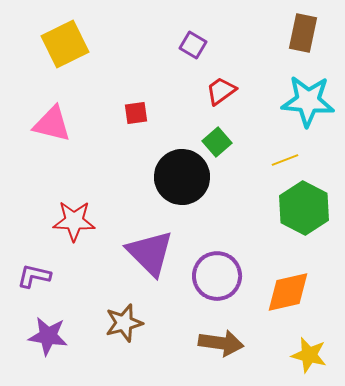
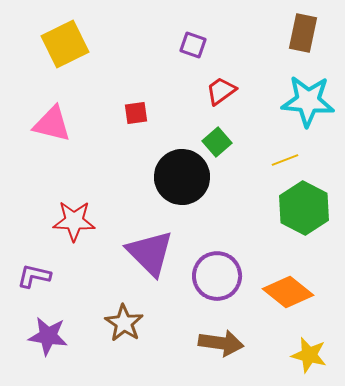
purple square: rotated 12 degrees counterclockwise
orange diamond: rotated 51 degrees clockwise
brown star: rotated 24 degrees counterclockwise
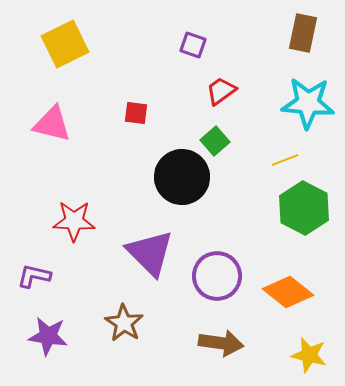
cyan star: moved 2 px down
red square: rotated 15 degrees clockwise
green square: moved 2 px left, 1 px up
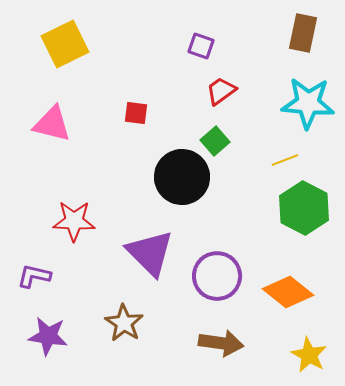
purple square: moved 8 px right, 1 px down
yellow star: rotated 15 degrees clockwise
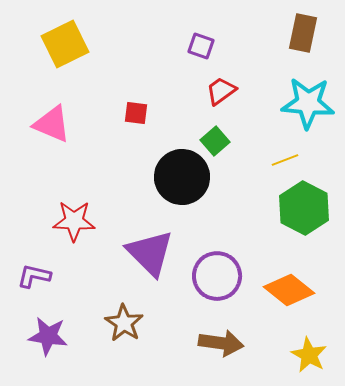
pink triangle: rotated 9 degrees clockwise
orange diamond: moved 1 px right, 2 px up
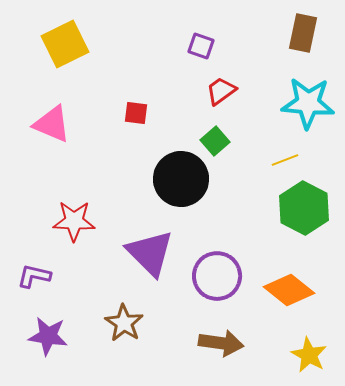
black circle: moved 1 px left, 2 px down
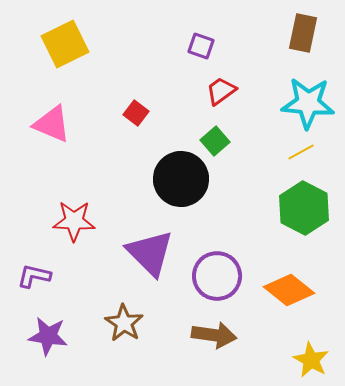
red square: rotated 30 degrees clockwise
yellow line: moved 16 px right, 8 px up; rotated 8 degrees counterclockwise
brown arrow: moved 7 px left, 8 px up
yellow star: moved 2 px right, 5 px down
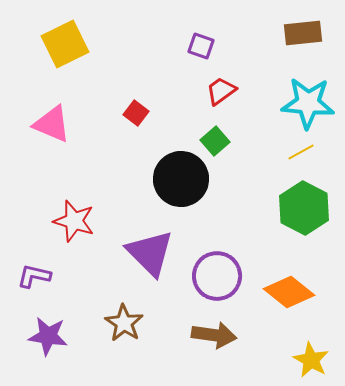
brown rectangle: rotated 72 degrees clockwise
red star: rotated 15 degrees clockwise
orange diamond: moved 2 px down
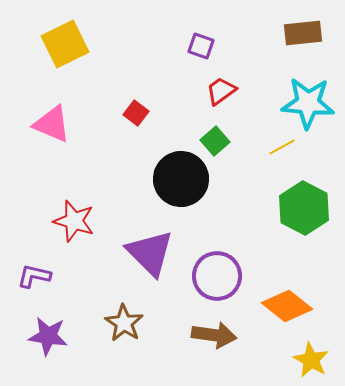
yellow line: moved 19 px left, 5 px up
orange diamond: moved 2 px left, 14 px down
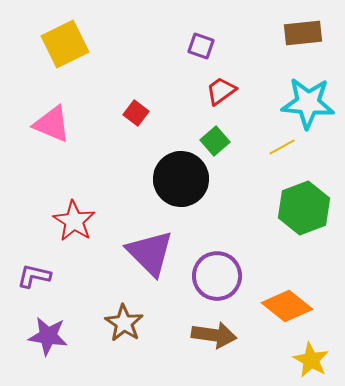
green hexagon: rotated 12 degrees clockwise
red star: rotated 15 degrees clockwise
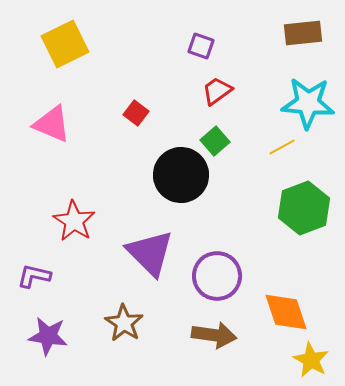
red trapezoid: moved 4 px left
black circle: moved 4 px up
orange diamond: moved 1 px left, 6 px down; rotated 33 degrees clockwise
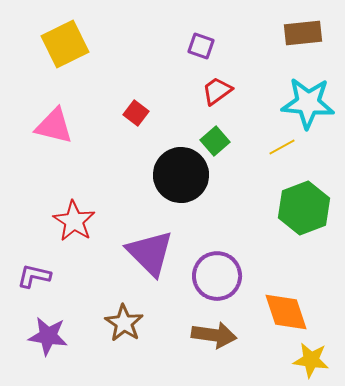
pink triangle: moved 2 px right, 2 px down; rotated 9 degrees counterclockwise
yellow star: rotated 21 degrees counterclockwise
